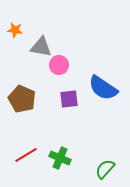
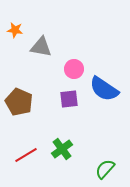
pink circle: moved 15 px right, 4 px down
blue semicircle: moved 1 px right, 1 px down
brown pentagon: moved 3 px left, 3 px down
green cross: moved 2 px right, 9 px up; rotated 30 degrees clockwise
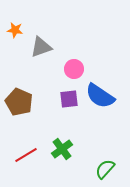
gray triangle: rotated 30 degrees counterclockwise
blue semicircle: moved 4 px left, 7 px down
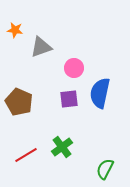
pink circle: moved 1 px up
blue semicircle: moved 3 px up; rotated 68 degrees clockwise
green cross: moved 2 px up
green semicircle: rotated 15 degrees counterclockwise
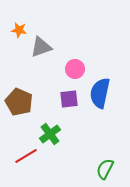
orange star: moved 4 px right
pink circle: moved 1 px right, 1 px down
green cross: moved 12 px left, 13 px up
red line: moved 1 px down
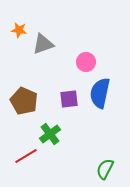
gray triangle: moved 2 px right, 3 px up
pink circle: moved 11 px right, 7 px up
brown pentagon: moved 5 px right, 1 px up
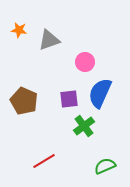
gray triangle: moved 6 px right, 4 px up
pink circle: moved 1 px left
blue semicircle: rotated 12 degrees clockwise
green cross: moved 34 px right, 8 px up
red line: moved 18 px right, 5 px down
green semicircle: moved 3 px up; rotated 40 degrees clockwise
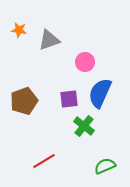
brown pentagon: rotated 28 degrees clockwise
green cross: rotated 15 degrees counterclockwise
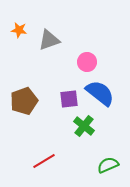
pink circle: moved 2 px right
blue semicircle: rotated 104 degrees clockwise
green semicircle: moved 3 px right, 1 px up
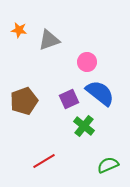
purple square: rotated 18 degrees counterclockwise
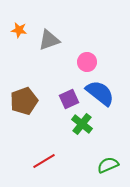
green cross: moved 2 px left, 2 px up
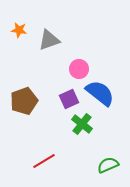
pink circle: moved 8 px left, 7 px down
